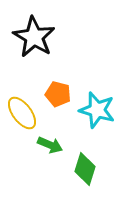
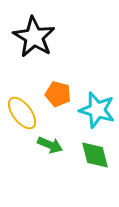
green diamond: moved 10 px right, 14 px up; rotated 32 degrees counterclockwise
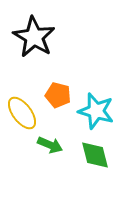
orange pentagon: moved 1 px down
cyan star: moved 1 px left, 1 px down
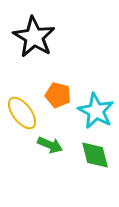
cyan star: rotated 12 degrees clockwise
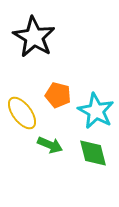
green diamond: moved 2 px left, 2 px up
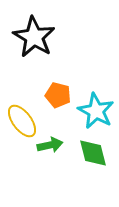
yellow ellipse: moved 8 px down
green arrow: rotated 35 degrees counterclockwise
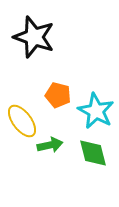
black star: rotated 12 degrees counterclockwise
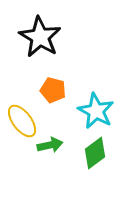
black star: moved 6 px right; rotated 12 degrees clockwise
orange pentagon: moved 5 px left, 5 px up
green diamond: moved 2 px right; rotated 68 degrees clockwise
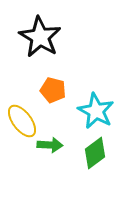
green arrow: rotated 15 degrees clockwise
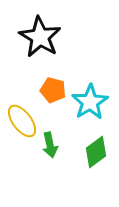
cyan star: moved 6 px left, 9 px up; rotated 12 degrees clockwise
green arrow: rotated 75 degrees clockwise
green diamond: moved 1 px right, 1 px up
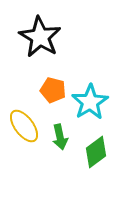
yellow ellipse: moved 2 px right, 5 px down
green arrow: moved 10 px right, 8 px up
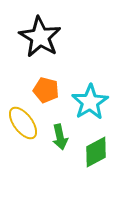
orange pentagon: moved 7 px left
yellow ellipse: moved 1 px left, 3 px up
green diamond: rotated 8 degrees clockwise
